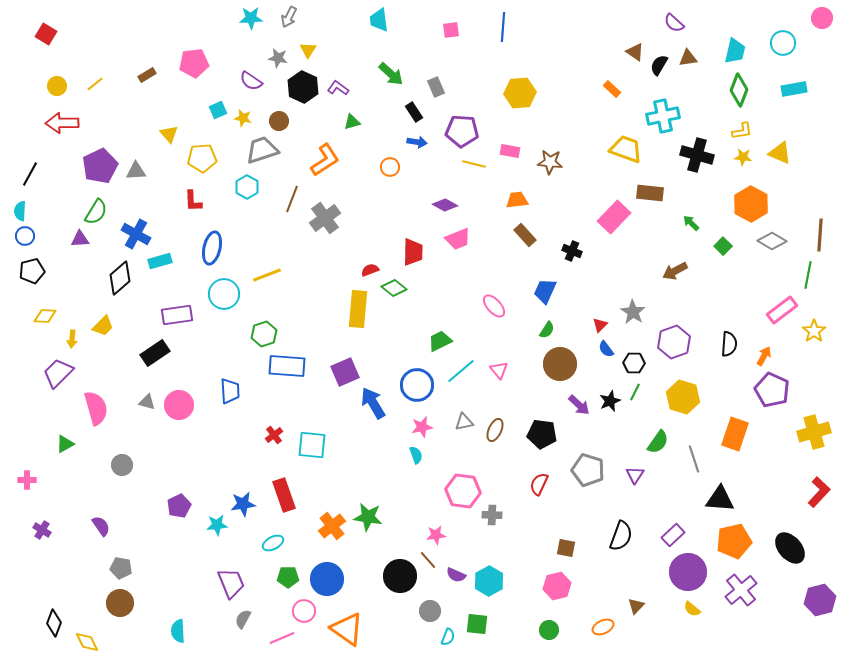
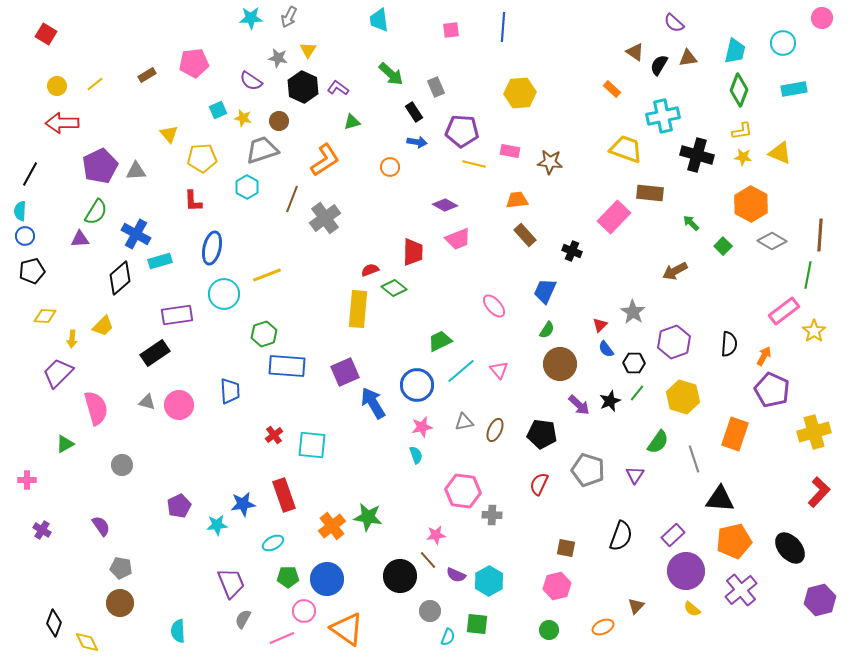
pink rectangle at (782, 310): moved 2 px right, 1 px down
green line at (635, 392): moved 2 px right, 1 px down; rotated 12 degrees clockwise
purple circle at (688, 572): moved 2 px left, 1 px up
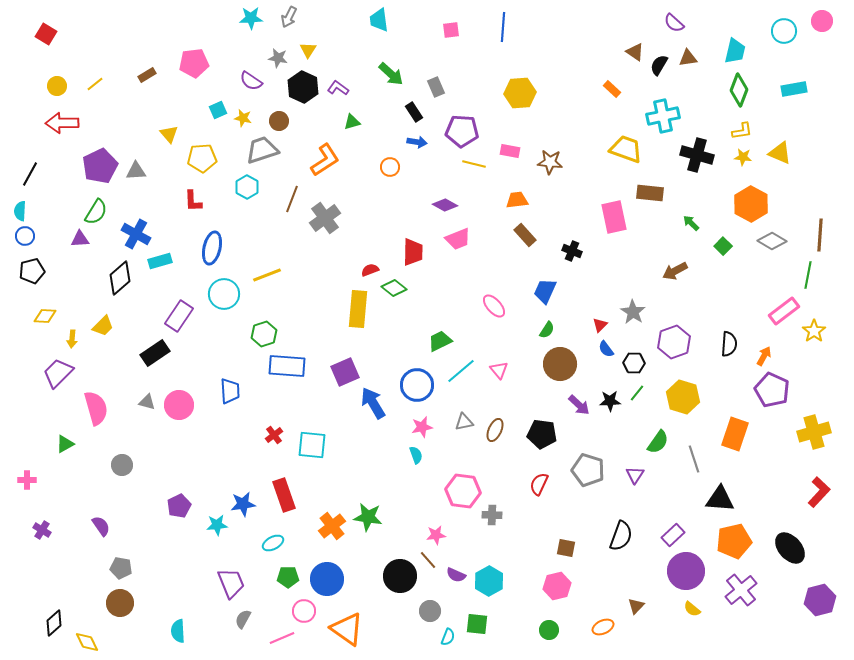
pink circle at (822, 18): moved 3 px down
cyan circle at (783, 43): moved 1 px right, 12 px up
pink rectangle at (614, 217): rotated 56 degrees counterclockwise
purple rectangle at (177, 315): moved 2 px right, 1 px down; rotated 48 degrees counterclockwise
black star at (610, 401): rotated 20 degrees clockwise
black diamond at (54, 623): rotated 28 degrees clockwise
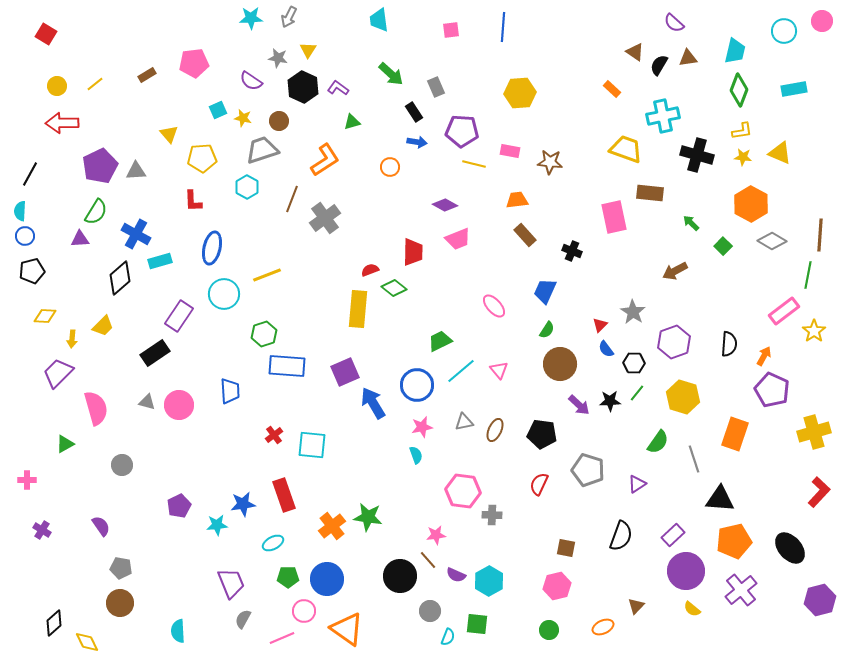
purple triangle at (635, 475): moved 2 px right, 9 px down; rotated 24 degrees clockwise
